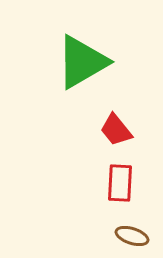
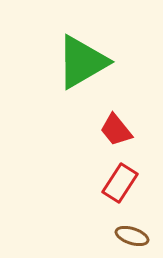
red rectangle: rotated 30 degrees clockwise
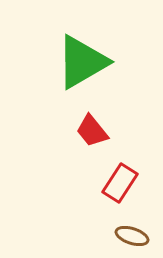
red trapezoid: moved 24 px left, 1 px down
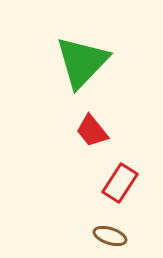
green triangle: rotated 16 degrees counterclockwise
brown ellipse: moved 22 px left
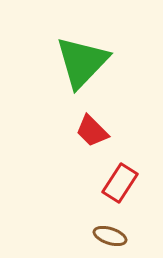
red trapezoid: rotated 6 degrees counterclockwise
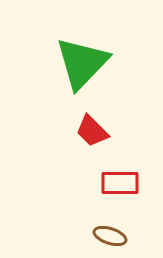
green triangle: moved 1 px down
red rectangle: rotated 57 degrees clockwise
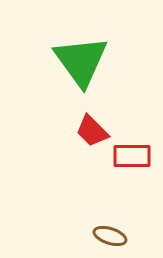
green triangle: moved 1 px left, 2 px up; rotated 20 degrees counterclockwise
red rectangle: moved 12 px right, 27 px up
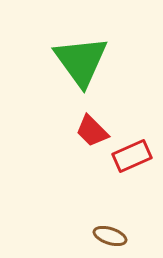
red rectangle: rotated 24 degrees counterclockwise
